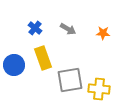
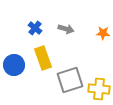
gray arrow: moved 2 px left; rotated 14 degrees counterclockwise
gray square: rotated 8 degrees counterclockwise
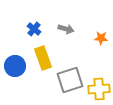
blue cross: moved 1 px left, 1 px down
orange star: moved 2 px left, 5 px down
blue circle: moved 1 px right, 1 px down
yellow cross: rotated 10 degrees counterclockwise
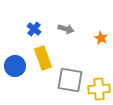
orange star: rotated 24 degrees clockwise
gray square: rotated 28 degrees clockwise
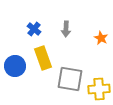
gray arrow: rotated 77 degrees clockwise
gray square: moved 1 px up
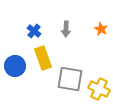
blue cross: moved 2 px down
orange star: moved 9 px up
yellow cross: rotated 30 degrees clockwise
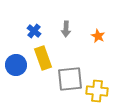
orange star: moved 3 px left, 7 px down
blue circle: moved 1 px right, 1 px up
gray square: rotated 16 degrees counterclockwise
yellow cross: moved 2 px left, 2 px down; rotated 20 degrees counterclockwise
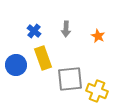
yellow cross: rotated 15 degrees clockwise
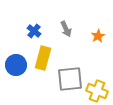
gray arrow: rotated 28 degrees counterclockwise
orange star: rotated 16 degrees clockwise
yellow rectangle: rotated 35 degrees clockwise
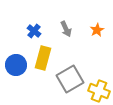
orange star: moved 1 px left, 6 px up
gray square: rotated 24 degrees counterclockwise
yellow cross: moved 2 px right
